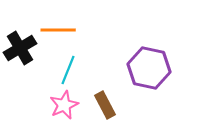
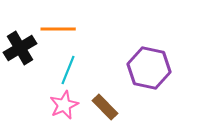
orange line: moved 1 px up
brown rectangle: moved 2 px down; rotated 16 degrees counterclockwise
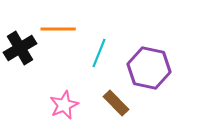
cyan line: moved 31 px right, 17 px up
brown rectangle: moved 11 px right, 4 px up
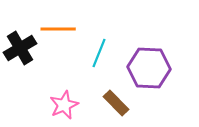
purple hexagon: rotated 9 degrees counterclockwise
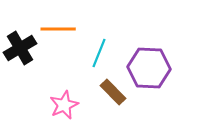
brown rectangle: moved 3 px left, 11 px up
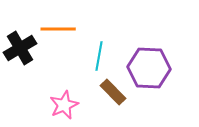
cyan line: moved 3 px down; rotated 12 degrees counterclockwise
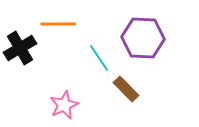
orange line: moved 5 px up
cyan line: moved 2 px down; rotated 44 degrees counterclockwise
purple hexagon: moved 6 px left, 30 px up
brown rectangle: moved 13 px right, 3 px up
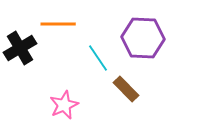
cyan line: moved 1 px left
